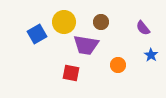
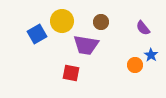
yellow circle: moved 2 px left, 1 px up
orange circle: moved 17 px right
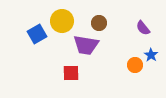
brown circle: moved 2 px left, 1 px down
red square: rotated 12 degrees counterclockwise
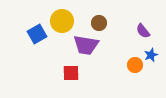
purple semicircle: moved 3 px down
blue star: rotated 16 degrees clockwise
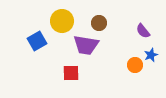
blue square: moved 7 px down
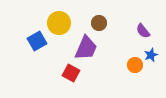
yellow circle: moved 3 px left, 2 px down
purple trapezoid: moved 3 px down; rotated 76 degrees counterclockwise
red square: rotated 30 degrees clockwise
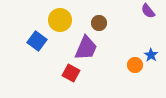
yellow circle: moved 1 px right, 3 px up
purple semicircle: moved 5 px right, 20 px up
blue square: rotated 24 degrees counterclockwise
blue star: rotated 16 degrees counterclockwise
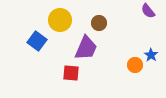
red square: rotated 24 degrees counterclockwise
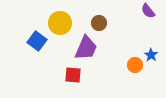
yellow circle: moved 3 px down
red square: moved 2 px right, 2 px down
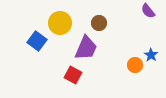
red square: rotated 24 degrees clockwise
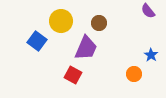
yellow circle: moved 1 px right, 2 px up
orange circle: moved 1 px left, 9 px down
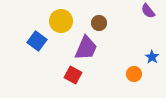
blue star: moved 1 px right, 2 px down
